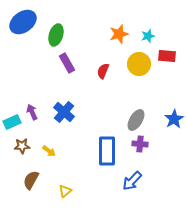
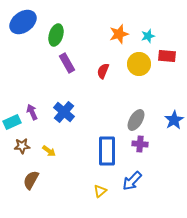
blue star: moved 1 px down
yellow triangle: moved 35 px right
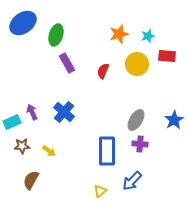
blue ellipse: moved 1 px down
yellow circle: moved 2 px left
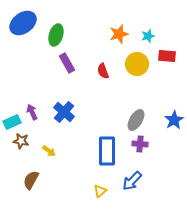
red semicircle: rotated 42 degrees counterclockwise
brown star: moved 1 px left, 5 px up; rotated 14 degrees clockwise
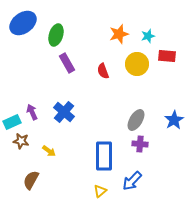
blue rectangle: moved 3 px left, 5 px down
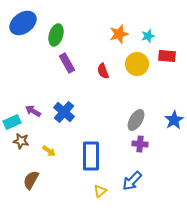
purple arrow: moved 1 px right, 1 px up; rotated 35 degrees counterclockwise
blue rectangle: moved 13 px left
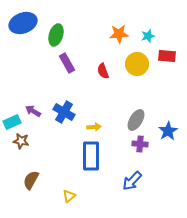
blue ellipse: rotated 16 degrees clockwise
orange star: rotated 12 degrees clockwise
blue cross: rotated 10 degrees counterclockwise
blue star: moved 6 px left, 11 px down
yellow arrow: moved 45 px right, 24 px up; rotated 40 degrees counterclockwise
yellow triangle: moved 31 px left, 5 px down
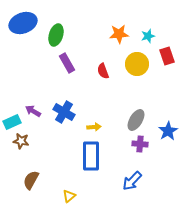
red rectangle: rotated 66 degrees clockwise
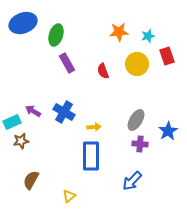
orange star: moved 2 px up
brown star: rotated 21 degrees counterclockwise
